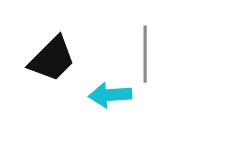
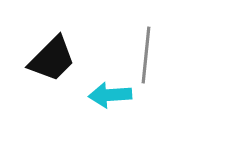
gray line: moved 1 px right, 1 px down; rotated 6 degrees clockwise
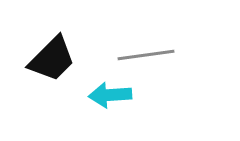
gray line: rotated 76 degrees clockwise
